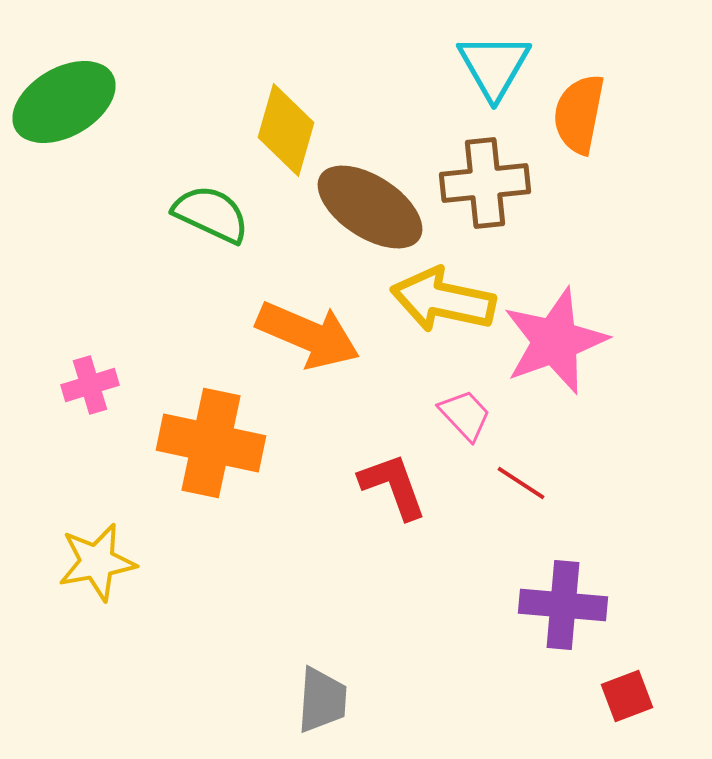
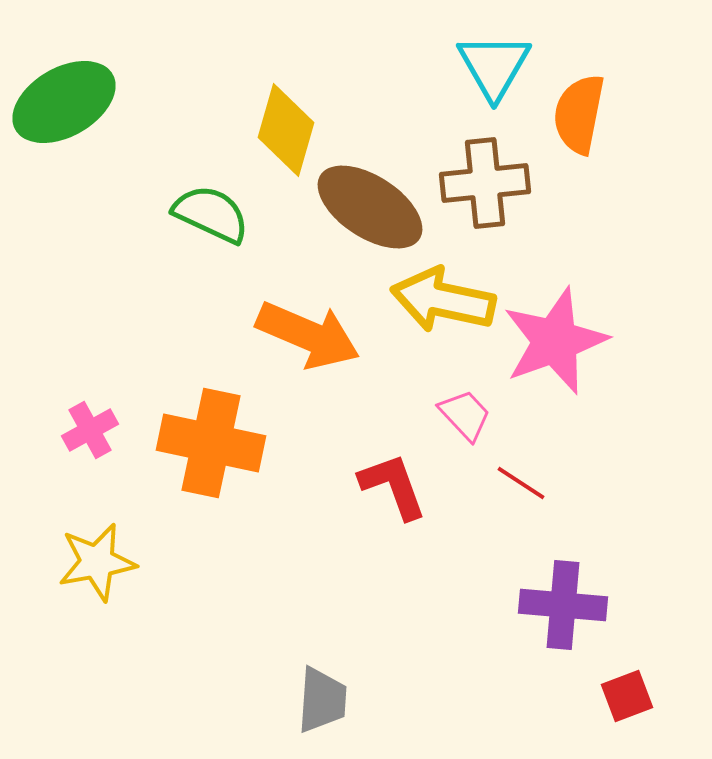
pink cross: moved 45 px down; rotated 12 degrees counterclockwise
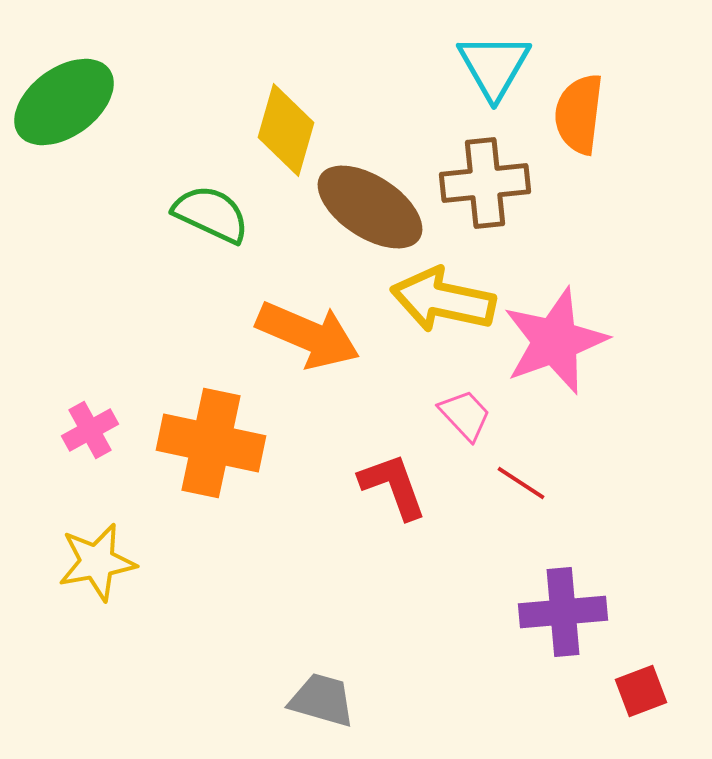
green ellipse: rotated 6 degrees counterclockwise
orange semicircle: rotated 4 degrees counterclockwise
purple cross: moved 7 px down; rotated 10 degrees counterclockwise
red square: moved 14 px right, 5 px up
gray trapezoid: rotated 78 degrees counterclockwise
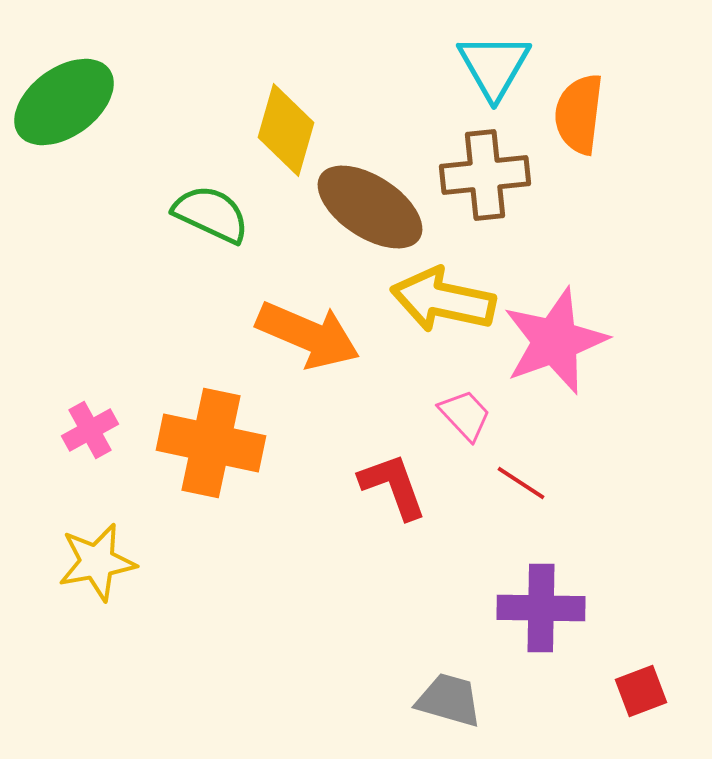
brown cross: moved 8 px up
purple cross: moved 22 px left, 4 px up; rotated 6 degrees clockwise
gray trapezoid: moved 127 px right
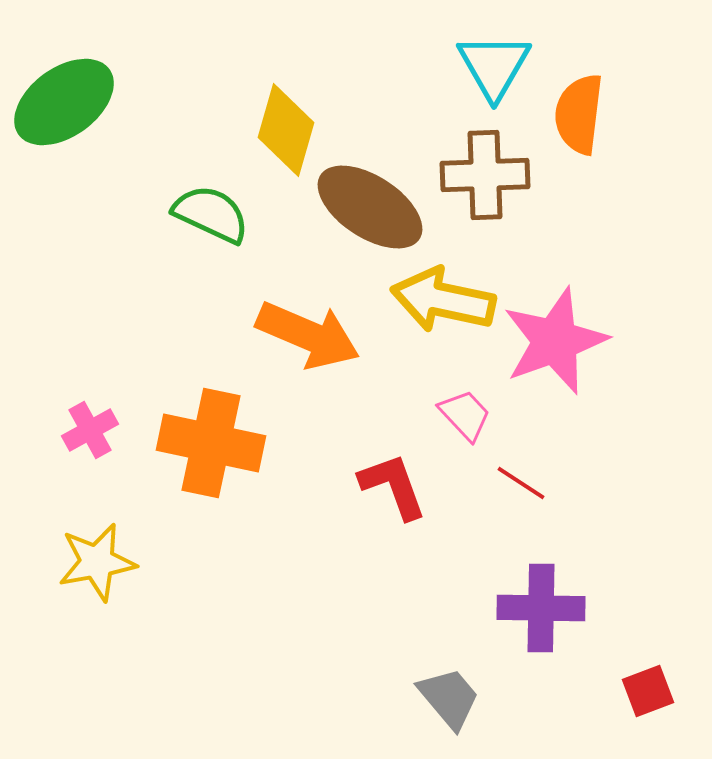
brown cross: rotated 4 degrees clockwise
red square: moved 7 px right
gray trapezoid: moved 2 px up; rotated 34 degrees clockwise
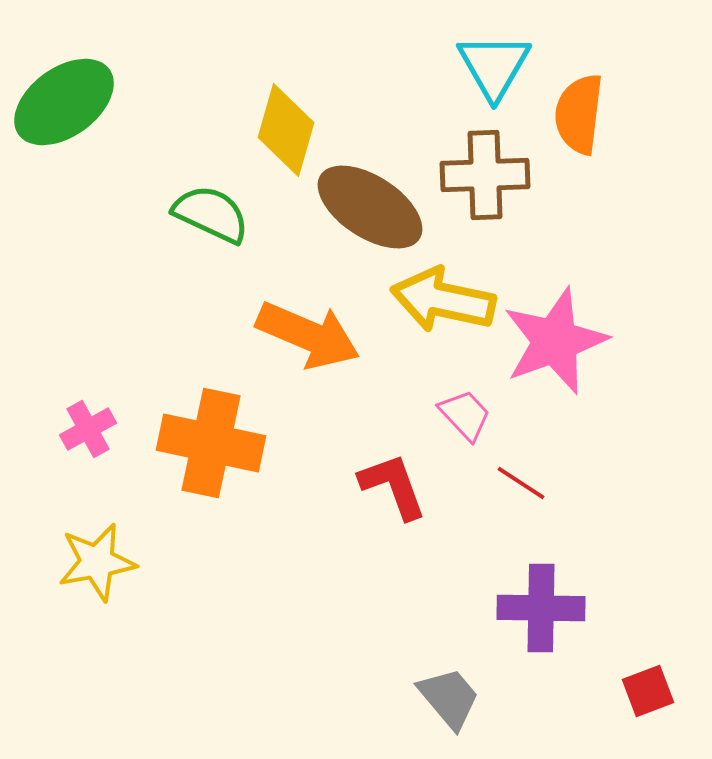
pink cross: moved 2 px left, 1 px up
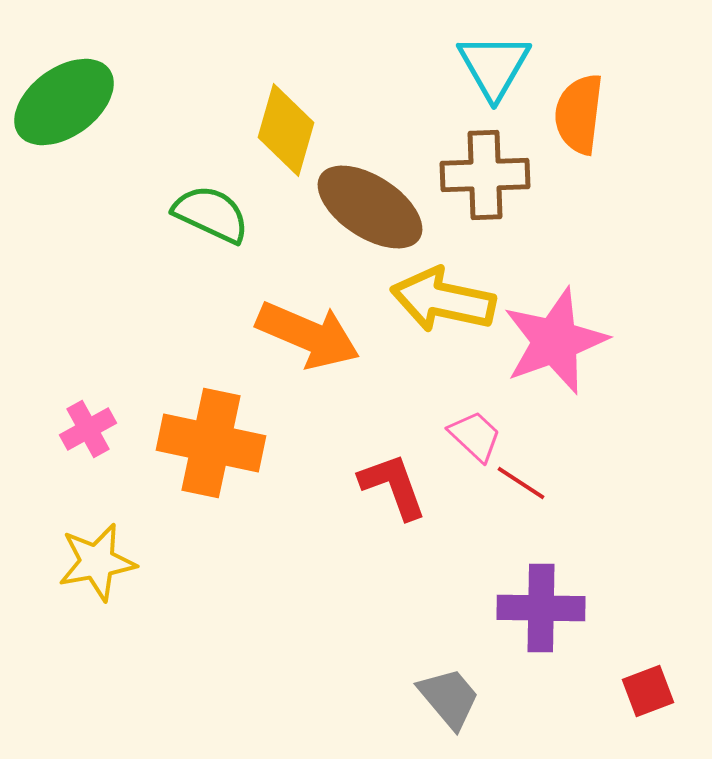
pink trapezoid: moved 10 px right, 21 px down; rotated 4 degrees counterclockwise
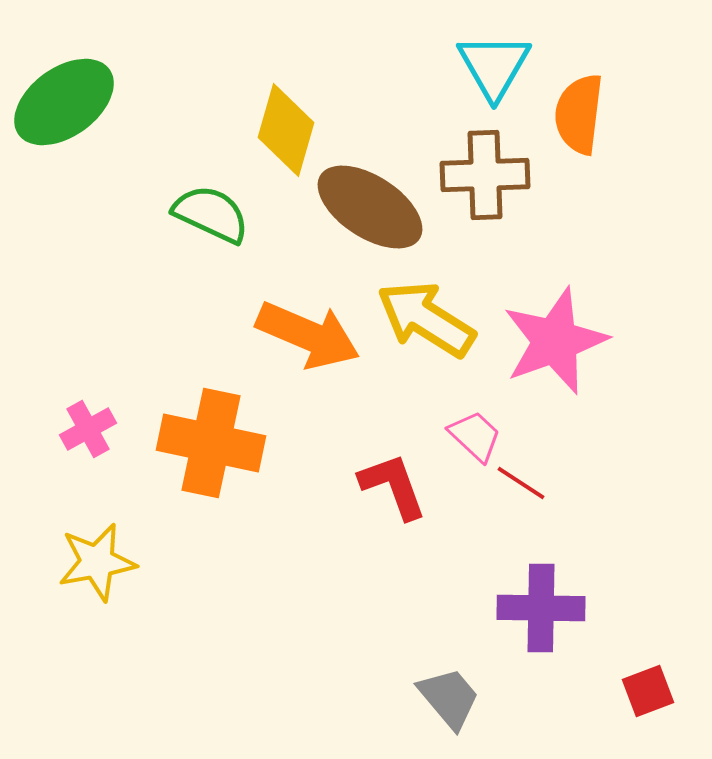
yellow arrow: moved 17 px left, 19 px down; rotated 20 degrees clockwise
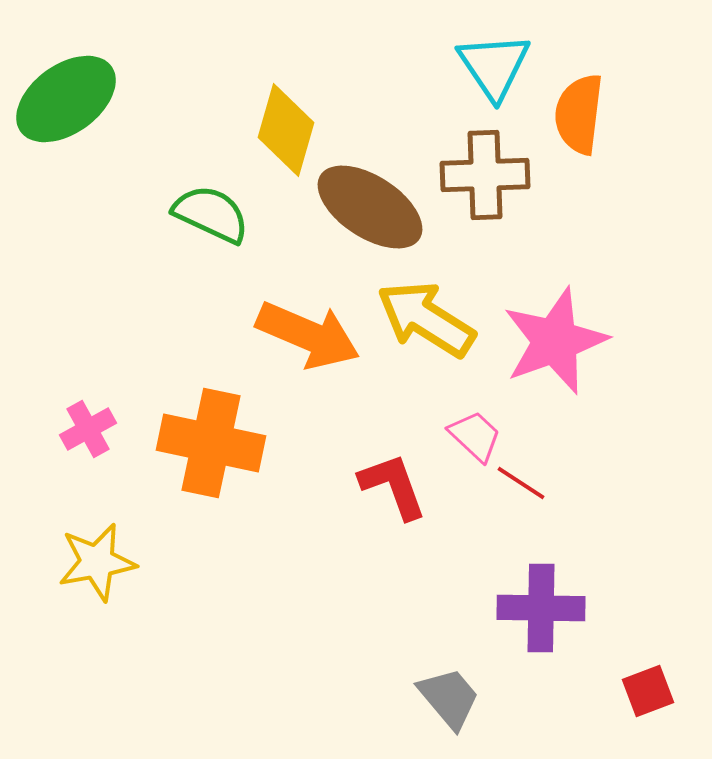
cyan triangle: rotated 4 degrees counterclockwise
green ellipse: moved 2 px right, 3 px up
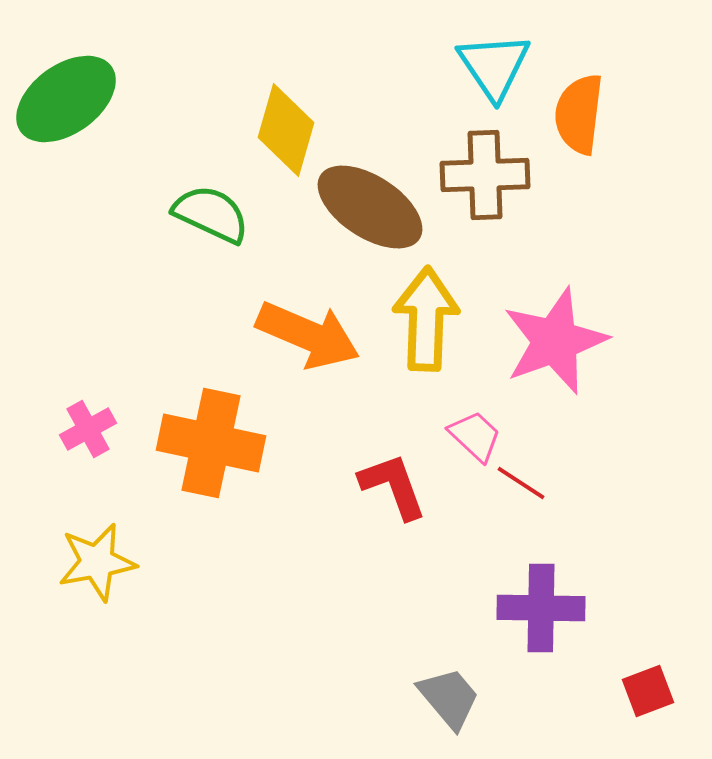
yellow arrow: rotated 60 degrees clockwise
